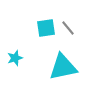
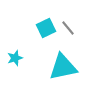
cyan square: rotated 18 degrees counterclockwise
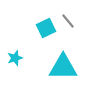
gray line: moved 7 px up
cyan triangle: rotated 12 degrees clockwise
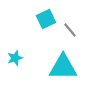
gray line: moved 2 px right, 9 px down
cyan square: moved 9 px up
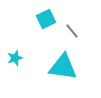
gray line: moved 2 px right, 1 px down
cyan triangle: rotated 8 degrees clockwise
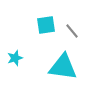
cyan square: moved 6 px down; rotated 18 degrees clockwise
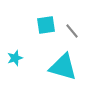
cyan triangle: rotated 8 degrees clockwise
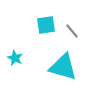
cyan star: rotated 28 degrees counterclockwise
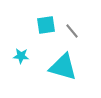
cyan star: moved 6 px right, 2 px up; rotated 21 degrees counterclockwise
